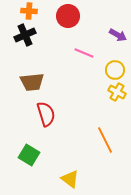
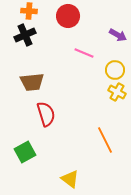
green square: moved 4 px left, 3 px up; rotated 30 degrees clockwise
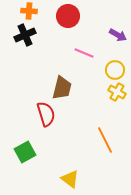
brown trapezoid: moved 30 px right, 6 px down; rotated 70 degrees counterclockwise
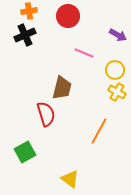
orange cross: rotated 14 degrees counterclockwise
orange line: moved 6 px left, 9 px up; rotated 56 degrees clockwise
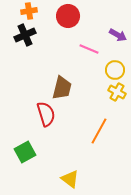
pink line: moved 5 px right, 4 px up
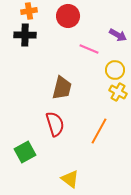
black cross: rotated 25 degrees clockwise
yellow cross: moved 1 px right
red semicircle: moved 9 px right, 10 px down
